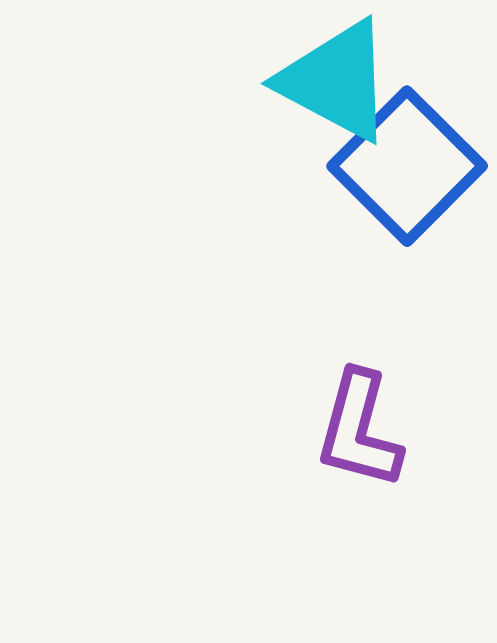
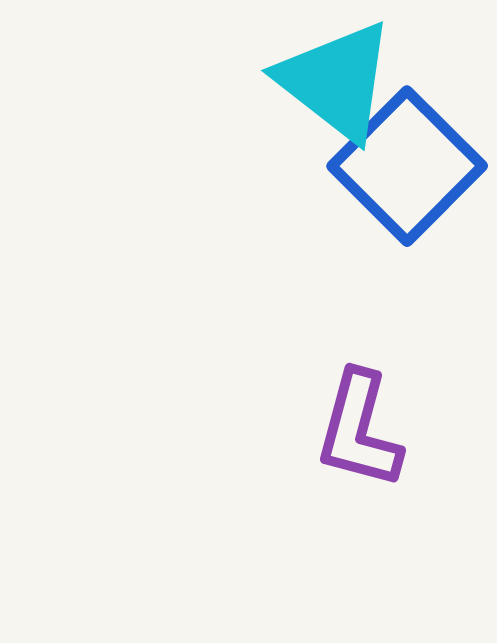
cyan triangle: rotated 10 degrees clockwise
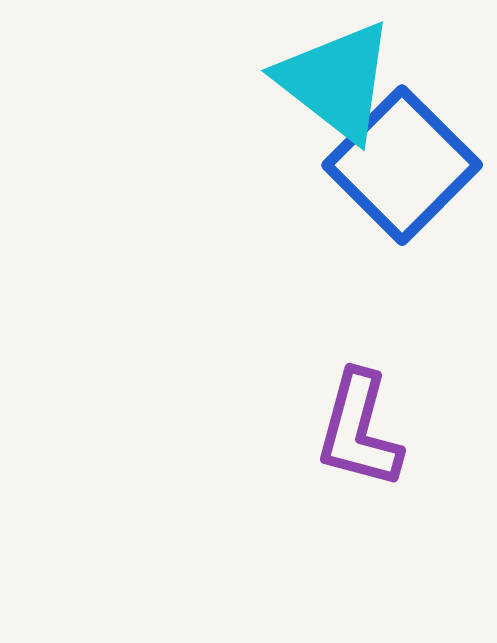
blue square: moved 5 px left, 1 px up
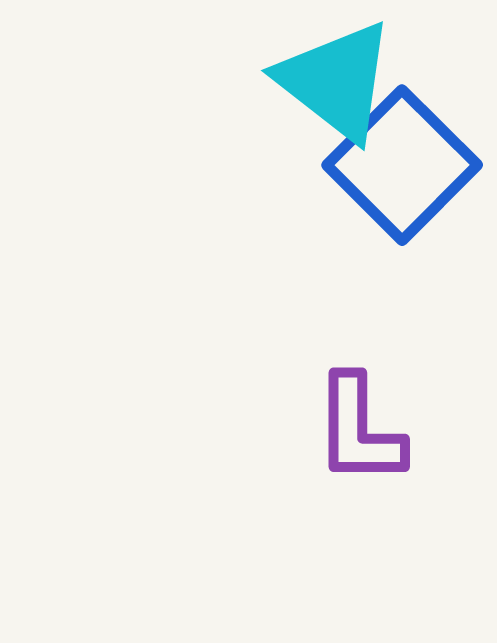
purple L-shape: rotated 15 degrees counterclockwise
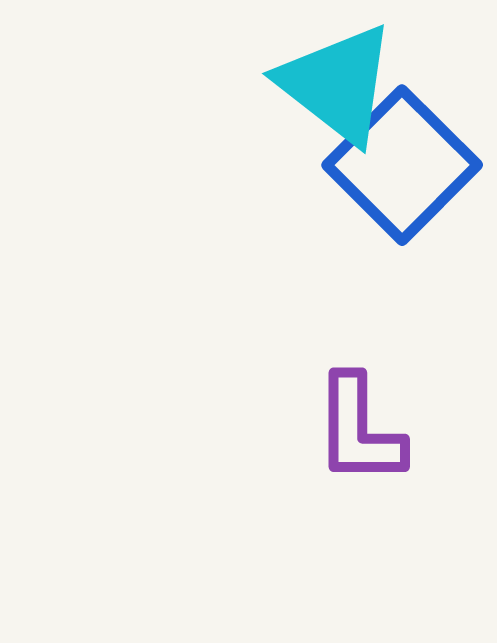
cyan triangle: moved 1 px right, 3 px down
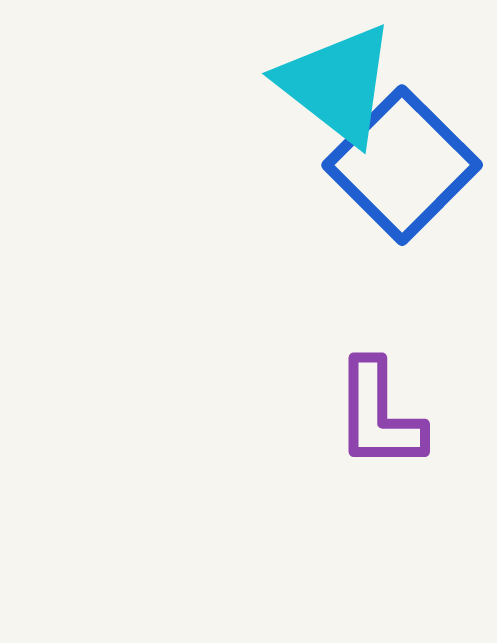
purple L-shape: moved 20 px right, 15 px up
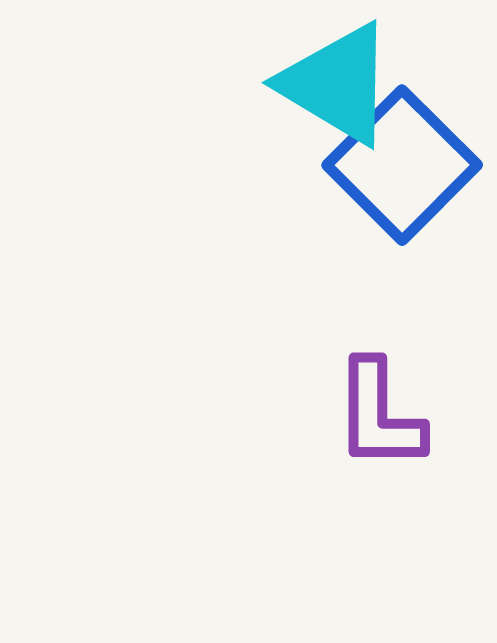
cyan triangle: rotated 7 degrees counterclockwise
